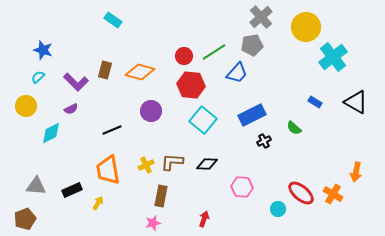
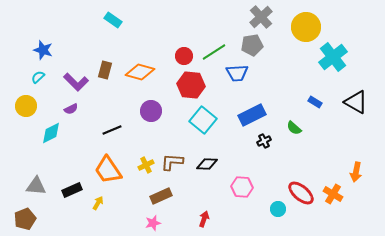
blue trapezoid at (237, 73): rotated 45 degrees clockwise
orange trapezoid at (108, 170): rotated 24 degrees counterclockwise
brown rectangle at (161, 196): rotated 55 degrees clockwise
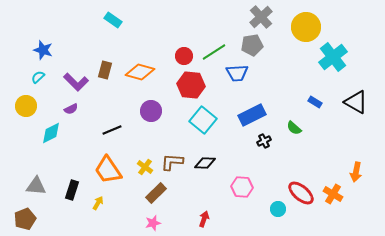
black diamond at (207, 164): moved 2 px left, 1 px up
yellow cross at (146, 165): moved 1 px left, 2 px down; rotated 28 degrees counterclockwise
black rectangle at (72, 190): rotated 48 degrees counterclockwise
brown rectangle at (161, 196): moved 5 px left, 3 px up; rotated 20 degrees counterclockwise
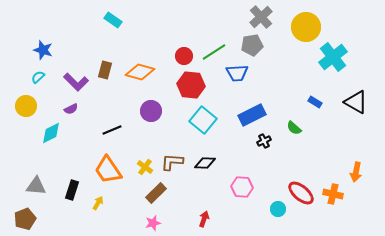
orange cross at (333, 194): rotated 18 degrees counterclockwise
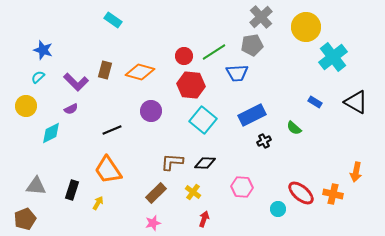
yellow cross at (145, 167): moved 48 px right, 25 px down
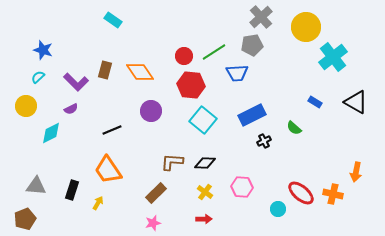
orange diamond at (140, 72): rotated 40 degrees clockwise
yellow cross at (193, 192): moved 12 px right
red arrow at (204, 219): rotated 70 degrees clockwise
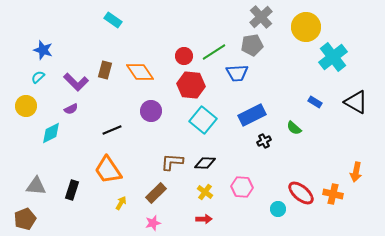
yellow arrow at (98, 203): moved 23 px right
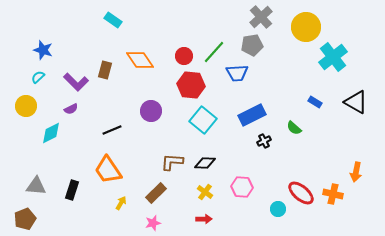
green line at (214, 52): rotated 15 degrees counterclockwise
orange diamond at (140, 72): moved 12 px up
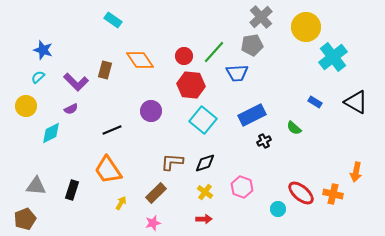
black diamond at (205, 163): rotated 20 degrees counterclockwise
pink hexagon at (242, 187): rotated 15 degrees clockwise
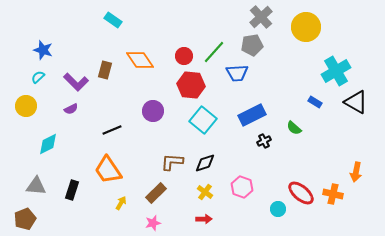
cyan cross at (333, 57): moved 3 px right, 14 px down; rotated 8 degrees clockwise
purple circle at (151, 111): moved 2 px right
cyan diamond at (51, 133): moved 3 px left, 11 px down
